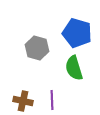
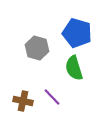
purple line: moved 3 px up; rotated 42 degrees counterclockwise
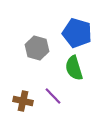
purple line: moved 1 px right, 1 px up
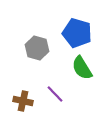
green semicircle: moved 8 px right; rotated 15 degrees counterclockwise
purple line: moved 2 px right, 2 px up
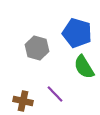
green semicircle: moved 2 px right, 1 px up
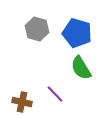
gray hexagon: moved 19 px up
green semicircle: moved 3 px left, 1 px down
brown cross: moved 1 px left, 1 px down
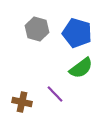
green semicircle: rotated 95 degrees counterclockwise
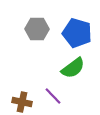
gray hexagon: rotated 15 degrees counterclockwise
green semicircle: moved 8 px left
purple line: moved 2 px left, 2 px down
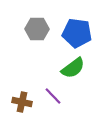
blue pentagon: rotated 8 degrees counterclockwise
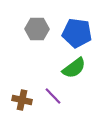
green semicircle: moved 1 px right
brown cross: moved 2 px up
